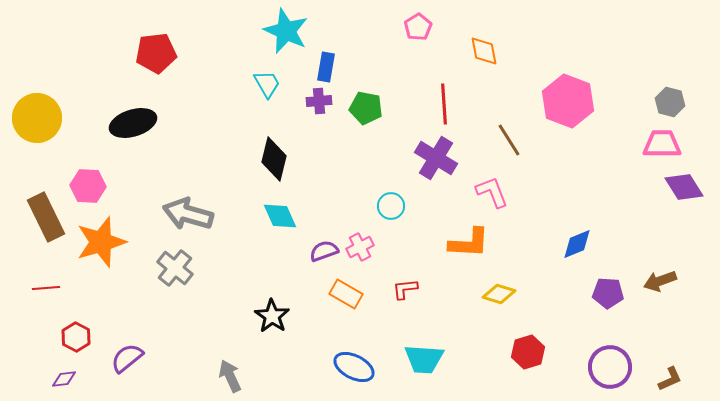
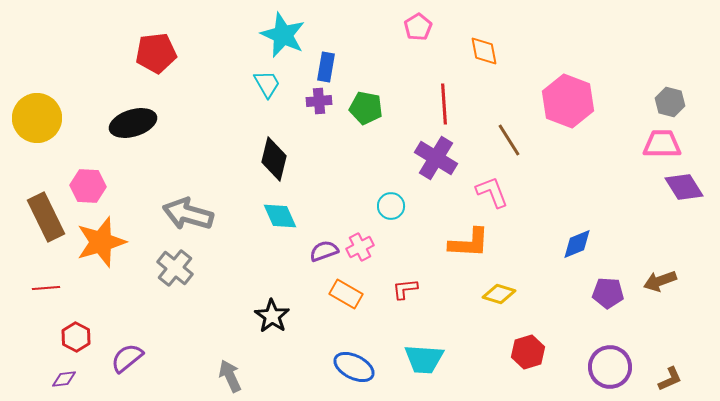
cyan star at (286, 31): moved 3 px left, 4 px down
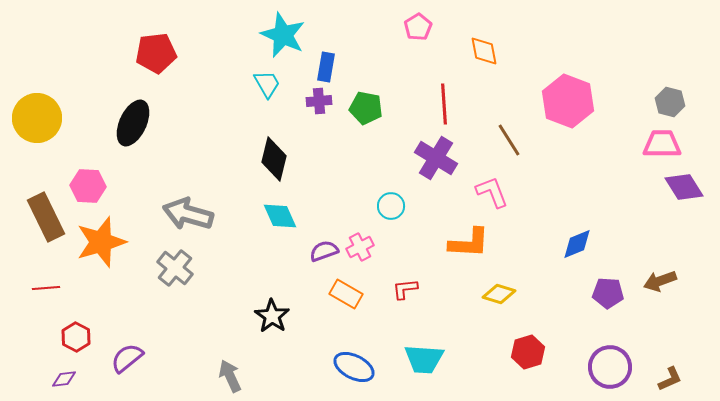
black ellipse at (133, 123): rotated 48 degrees counterclockwise
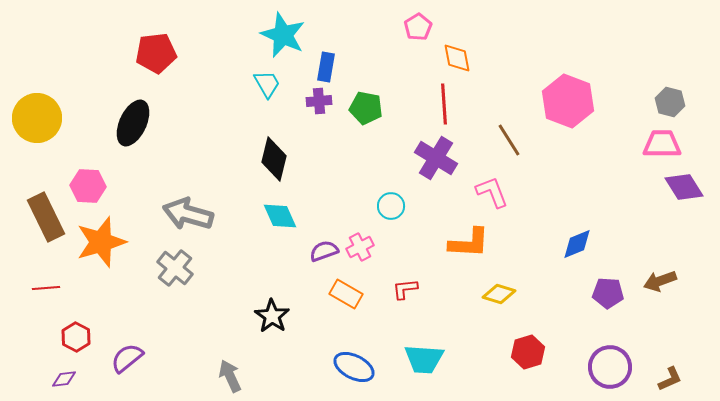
orange diamond at (484, 51): moved 27 px left, 7 px down
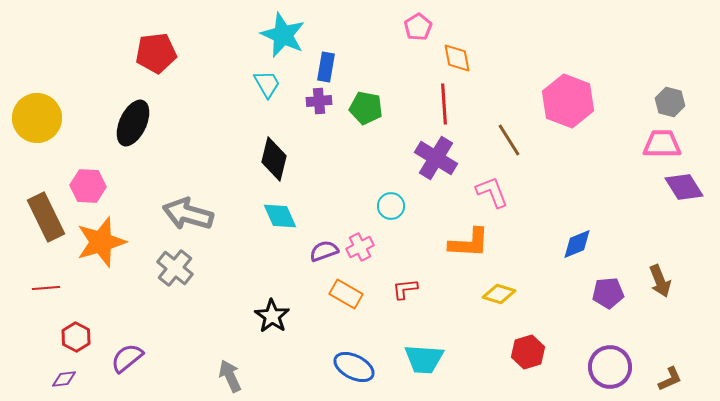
brown arrow at (660, 281): rotated 92 degrees counterclockwise
purple pentagon at (608, 293): rotated 8 degrees counterclockwise
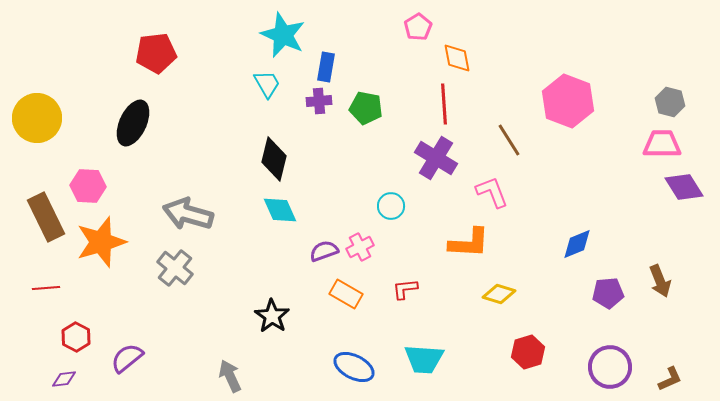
cyan diamond at (280, 216): moved 6 px up
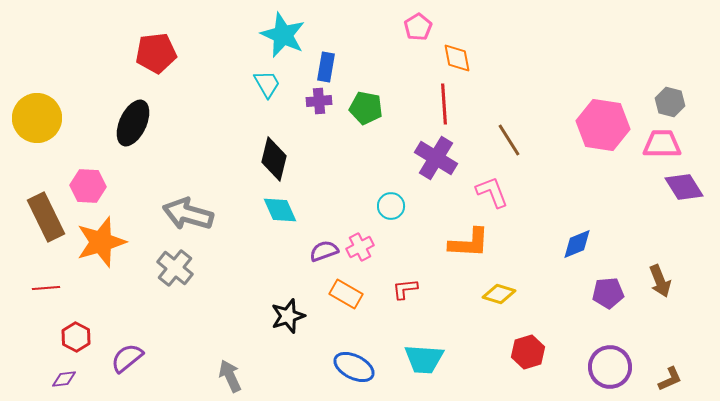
pink hexagon at (568, 101): moved 35 px right, 24 px down; rotated 12 degrees counterclockwise
black star at (272, 316): moved 16 px right; rotated 20 degrees clockwise
